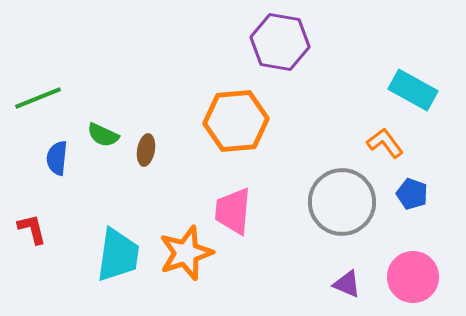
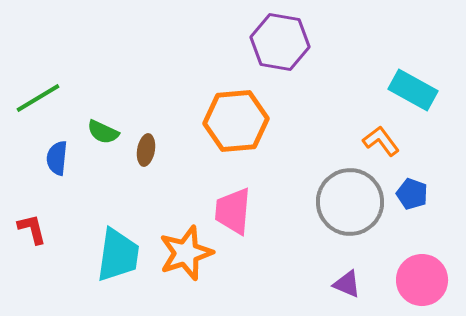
green line: rotated 9 degrees counterclockwise
green semicircle: moved 3 px up
orange L-shape: moved 4 px left, 2 px up
gray circle: moved 8 px right
pink circle: moved 9 px right, 3 px down
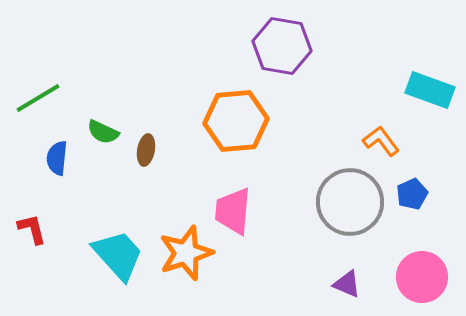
purple hexagon: moved 2 px right, 4 px down
cyan rectangle: moved 17 px right; rotated 9 degrees counterclockwise
blue pentagon: rotated 28 degrees clockwise
cyan trapezoid: rotated 50 degrees counterclockwise
pink circle: moved 3 px up
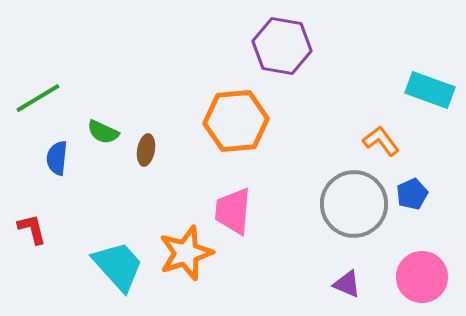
gray circle: moved 4 px right, 2 px down
cyan trapezoid: moved 11 px down
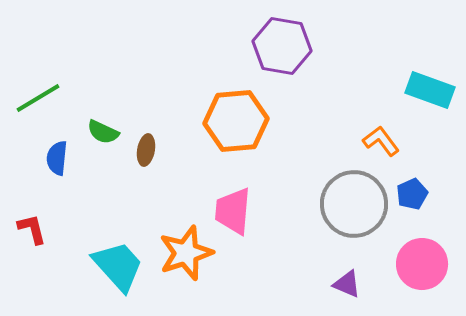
pink circle: moved 13 px up
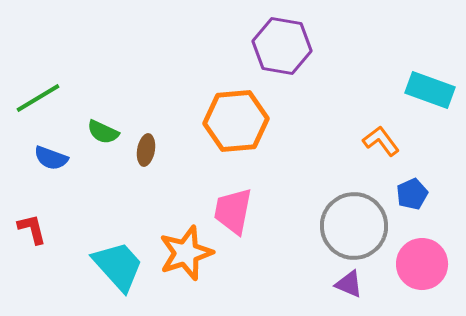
blue semicircle: moved 6 px left; rotated 76 degrees counterclockwise
gray circle: moved 22 px down
pink trapezoid: rotated 6 degrees clockwise
purple triangle: moved 2 px right
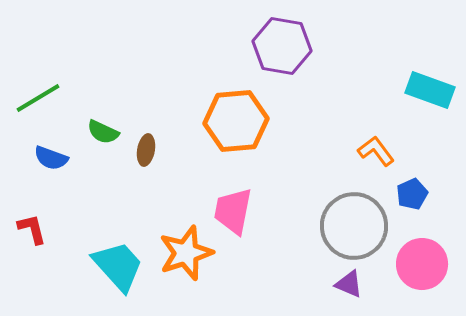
orange L-shape: moved 5 px left, 10 px down
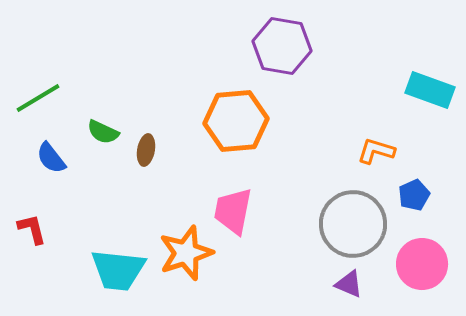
orange L-shape: rotated 36 degrees counterclockwise
blue semicircle: rotated 32 degrees clockwise
blue pentagon: moved 2 px right, 1 px down
gray circle: moved 1 px left, 2 px up
cyan trapezoid: moved 4 px down; rotated 138 degrees clockwise
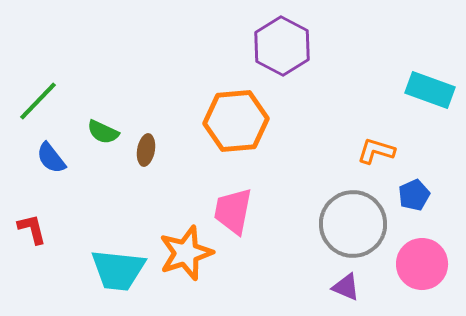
purple hexagon: rotated 18 degrees clockwise
green line: moved 3 px down; rotated 15 degrees counterclockwise
purple triangle: moved 3 px left, 3 px down
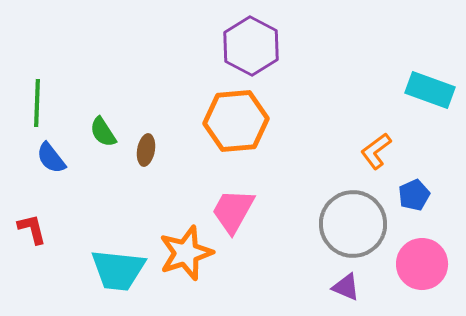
purple hexagon: moved 31 px left
green line: moved 1 px left, 2 px down; rotated 42 degrees counterclockwise
green semicircle: rotated 32 degrees clockwise
orange L-shape: rotated 54 degrees counterclockwise
pink trapezoid: rotated 18 degrees clockwise
